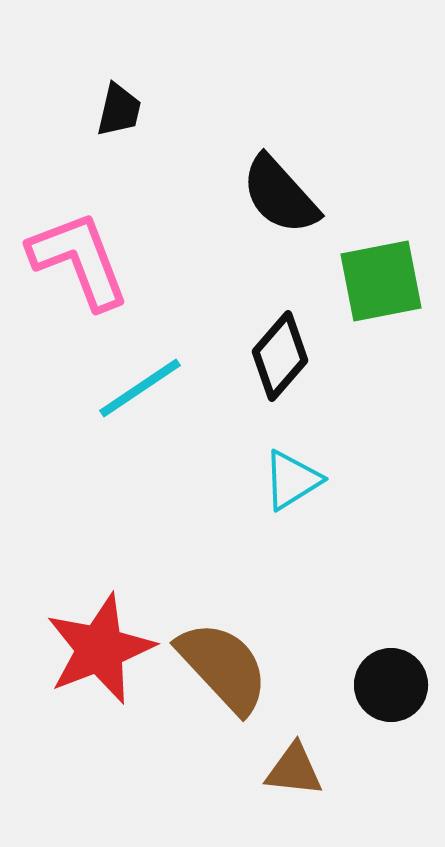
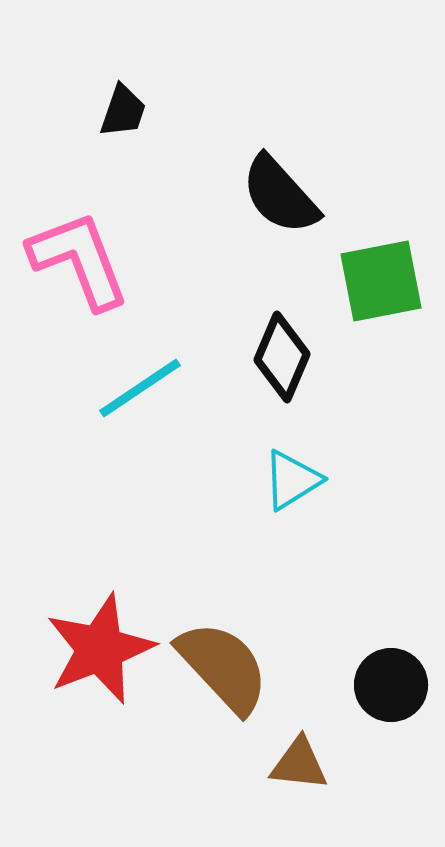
black trapezoid: moved 4 px right, 1 px down; rotated 6 degrees clockwise
black diamond: moved 2 px right, 1 px down; rotated 18 degrees counterclockwise
brown triangle: moved 5 px right, 6 px up
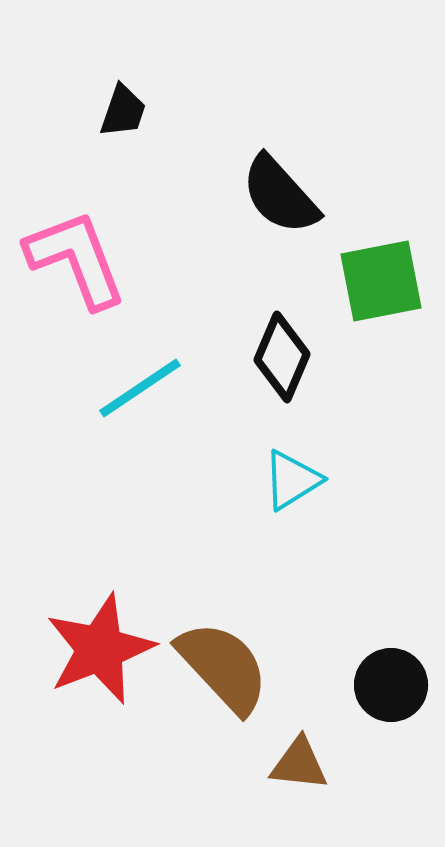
pink L-shape: moved 3 px left, 1 px up
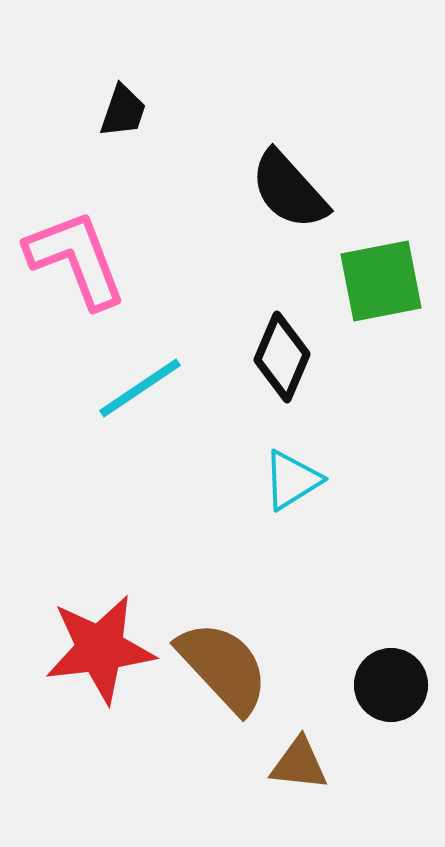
black semicircle: moved 9 px right, 5 px up
red star: rotated 14 degrees clockwise
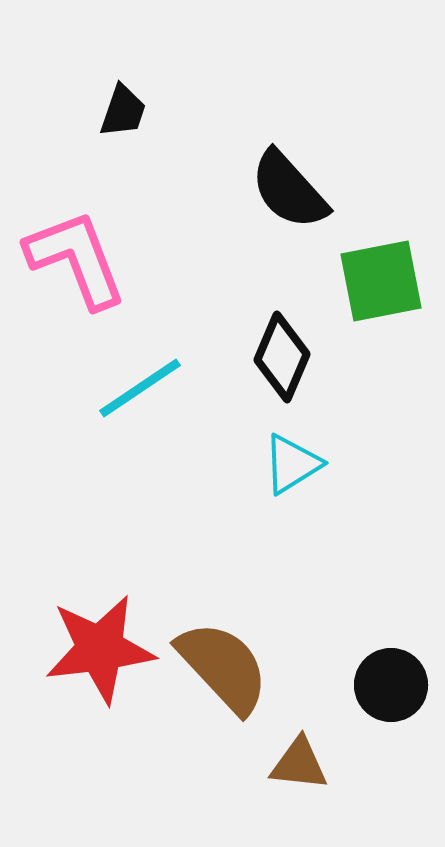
cyan triangle: moved 16 px up
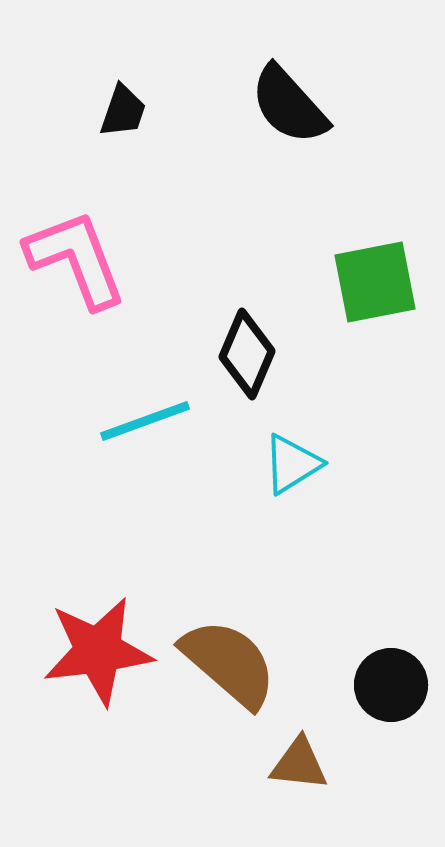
black semicircle: moved 85 px up
green square: moved 6 px left, 1 px down
black diamond: moved 35 px left, 3 px up
cyan line: moved 5 px right, 33 px down; rotated 14 degrees clockwise
red star: moved 2 px left, 2 px down
brown semicircle: moved 6 px right, 4 px up; rotated 6 degrees counterclockwise
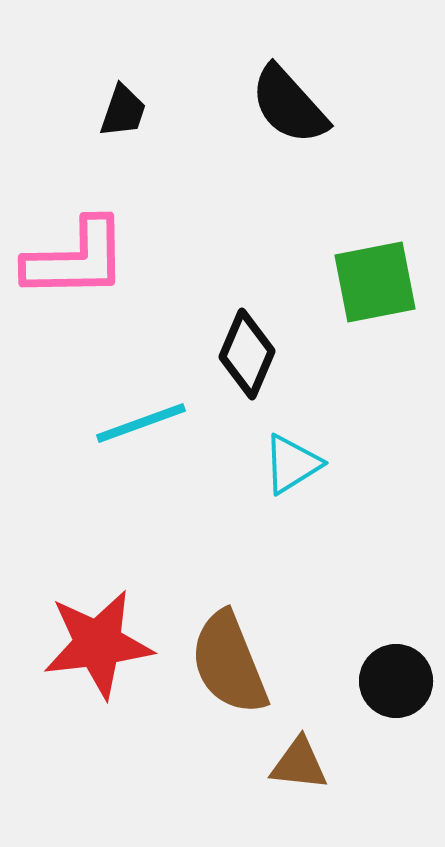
pink L-shape: rotated 110 degrees clockwise
cyan line: moved 4 px left, 2 px down
red star: moved 7 px up
brown semicircle: rotated 153 degrees counterclockwise
black circle: moved 5 px right, 4 px up
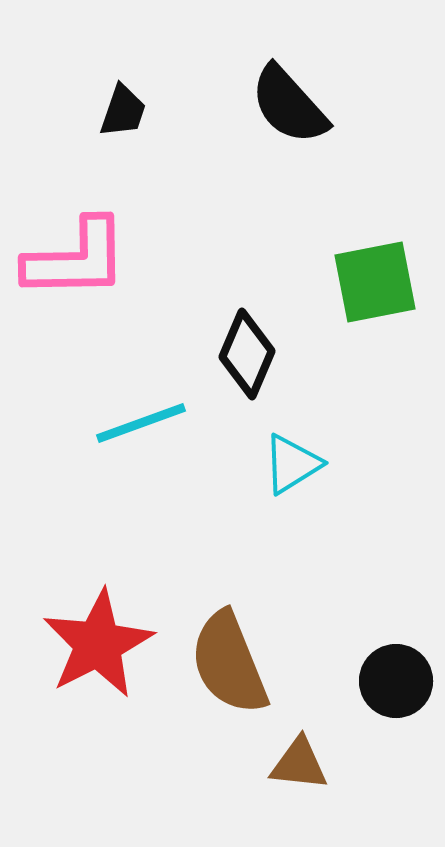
red star: rotated 20 degrees counterclockwise
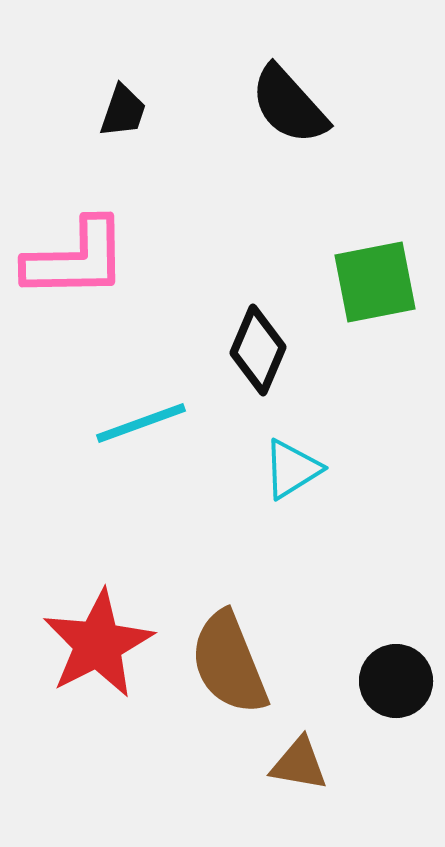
black diamond: moved 11 px right, 4 px up
cyan triangle: moved 5 px down
brown triangle: rotated 4 degrees clockwise
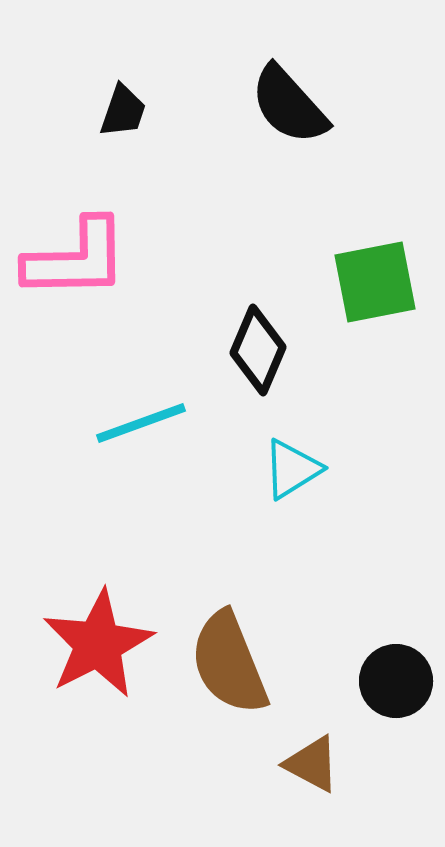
brown triangle: moved 13 px right; rotated 18 degrees clockwise
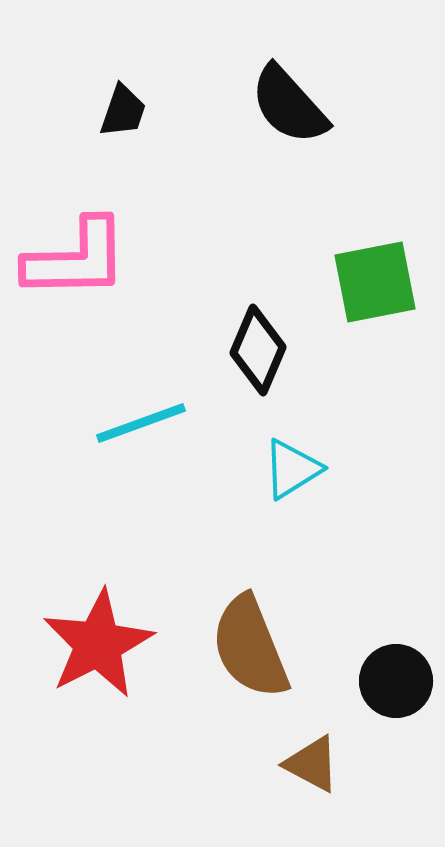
brown semicircle: moved 21 px right, 16 px up
